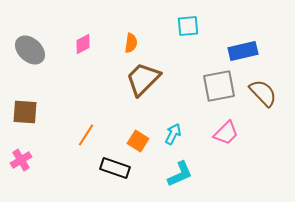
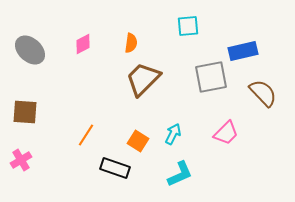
gray square: moved 8 px left, 9 px up
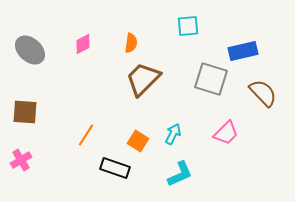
gray square: moved 2 px down; rotated 28 degrees clockwise
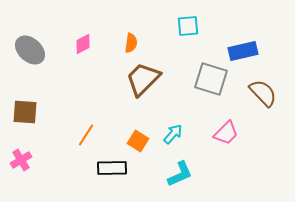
cyan arrow: rotated 15 degrees clockwise
black rectangle: moved 3 px left; rotated 20 degrees counterclockwise
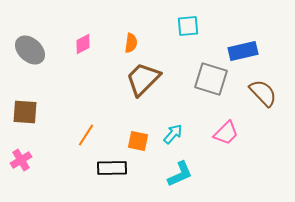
orange square: rotated 20 degrees counterclockwise
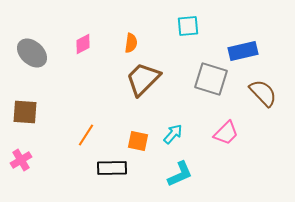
gray ellipse: moved 2 px right, 3 px down
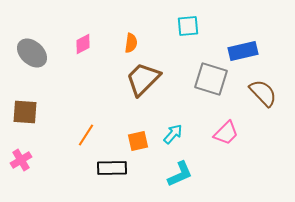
orange square: rotated 25 degrees counterclockwise
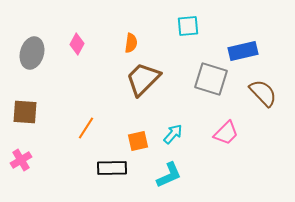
pink diamond: moved 6 px left; rotated 35 degrees counterclockwise
gray ellipse: rotated 64 degrees clockwise
orange line: moved 7 px up
cyan L-shape: moved 11 px left, 1 px down
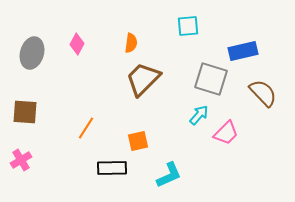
cyan arrow: moved 26 px right, 19 px up
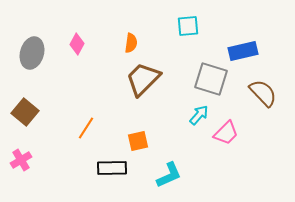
brown square: rotated 36 degrees clockwise
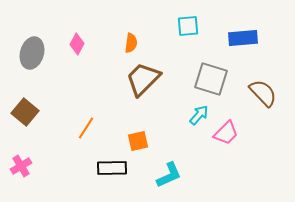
blue rectangle: moved 13 px up; rotated 8 degrees clockwise
pink cross: moved 6 px down
